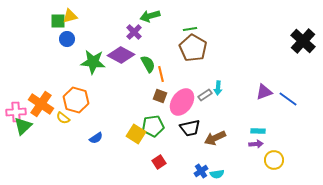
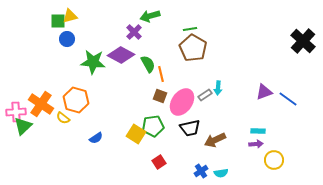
brown arrow: moved 2 px down
cyan semicircle: moved 4 px right, 1 px up
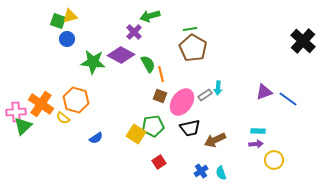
green square: rotated 21 degrees clockwise
cyan semicircle: rotated 80 degrees clockwise
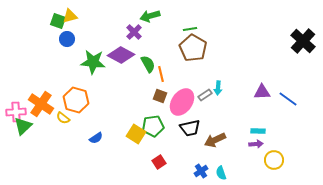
purple triangle: moved 2 px left; rotated 18 degrees clockwise
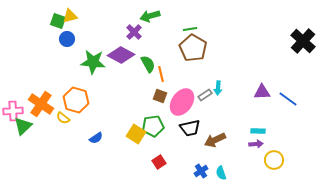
pink cross: moved 3 px left, 1 px up
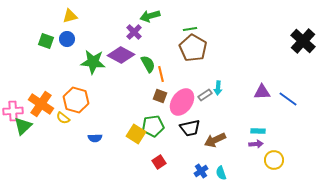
green square: moved 12 px left, 20 px down
blue semicircle: moved 1 px left; rotated 32 degrees clockwise
